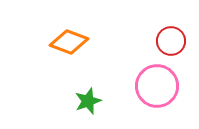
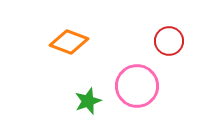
red circle: moved 2 px left
pink circle: moved 20 px left
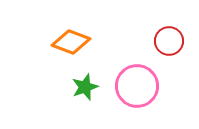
orange diamond: moved 2 px right
green star: moved 3 px left, 14 px up
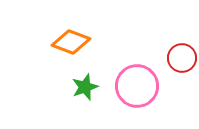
red circle: moved 13 px right, 17 px down
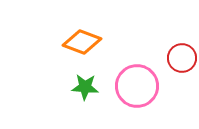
orange diamond: moved 11 px right
green star: rotated 24 degrees clockwise
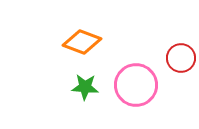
red circle: moved 1 px left
pink circle: moved 1 px left, 1 px up
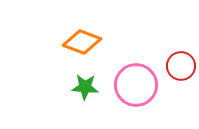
red circle: moved 8 px down
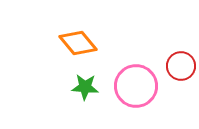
orange diamond: moved 4 px left, 1 px down; rotated 30 degrees clockwise
pink circle: moved 1 px down
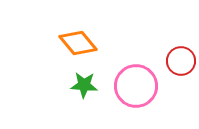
red circle: moved 5 px up
green star: moved 1 px left, 2 px up
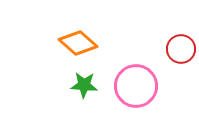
orange diamond: rotated 9 degrees counterclockwise
red circle: moved 12 px up
